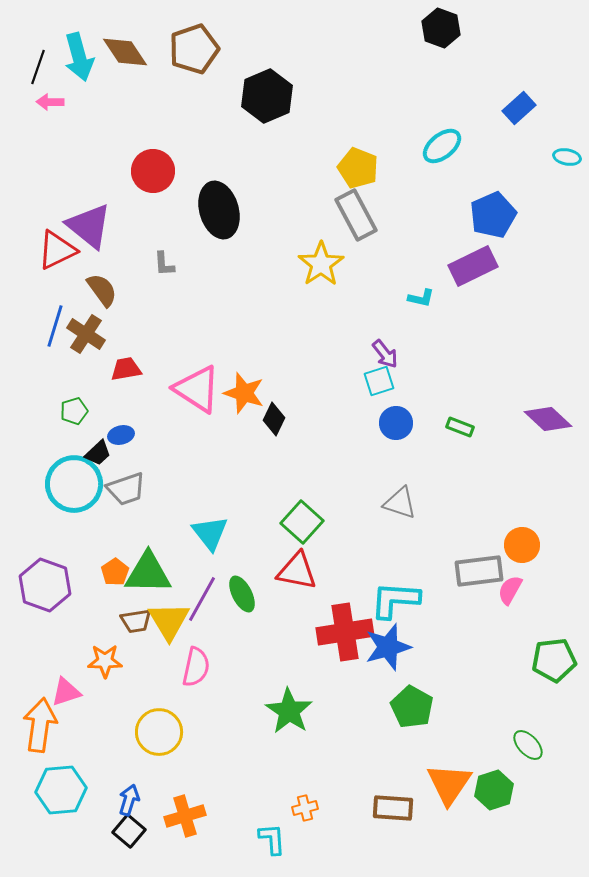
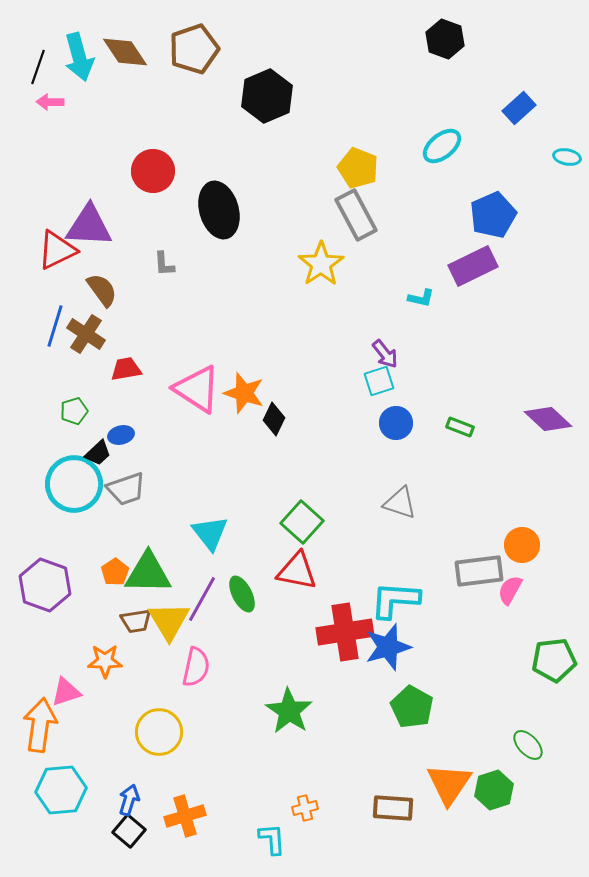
black hexagon at (441, 28): moved 4 px right, 11 px down
purple triangle at (89, 226): rotated 36 degrees counterclockwise
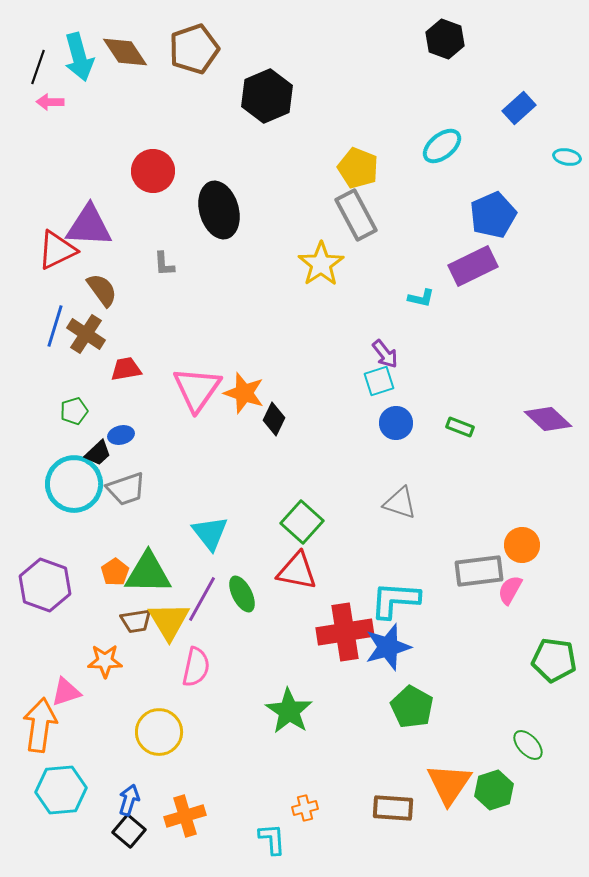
pink triangle at (197, 389): rotated 32 degrees clockwise
green pentagon at (554, 660): rotated 15 degrees clockwise
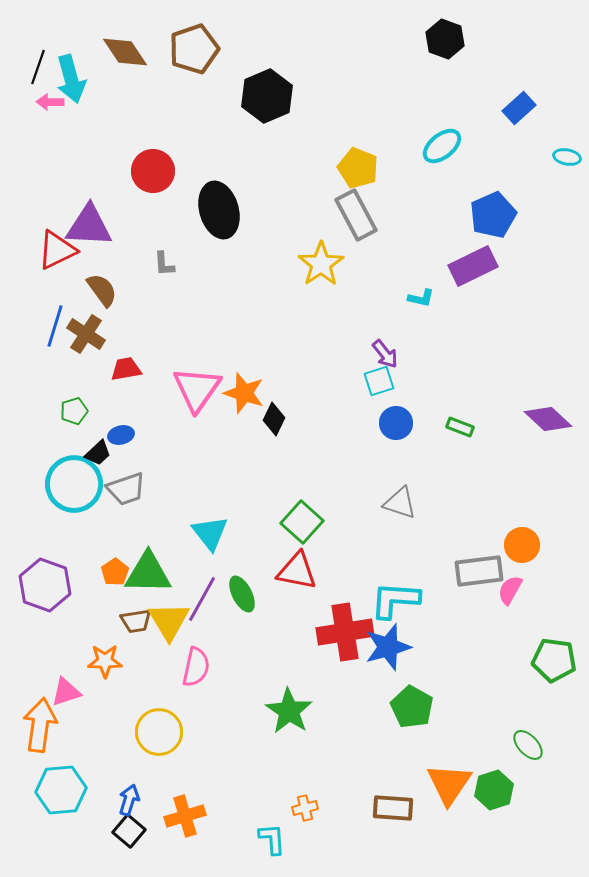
cyan arrow at (79, 57): moved 8 px left, 22 px down
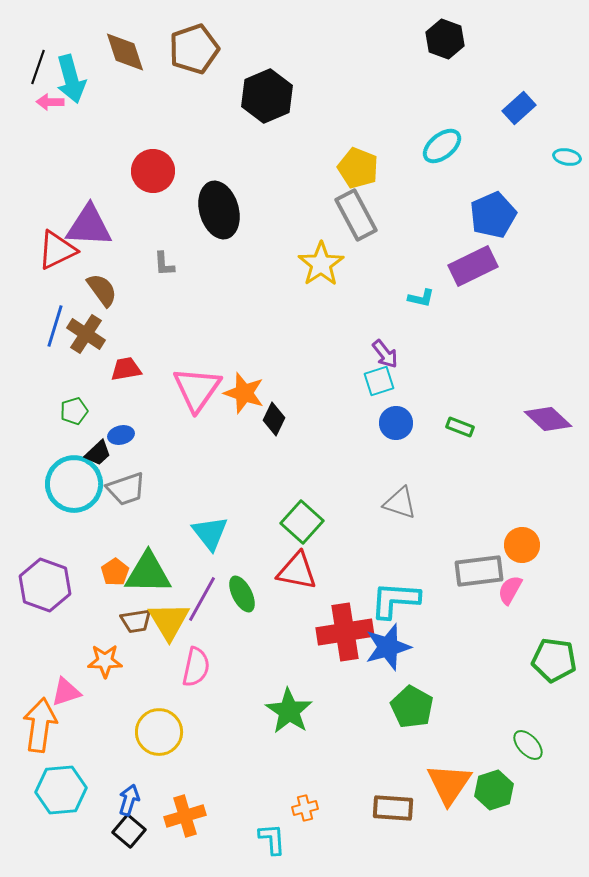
brown diamond at (125, 52): rotated 15 degrees clockwise
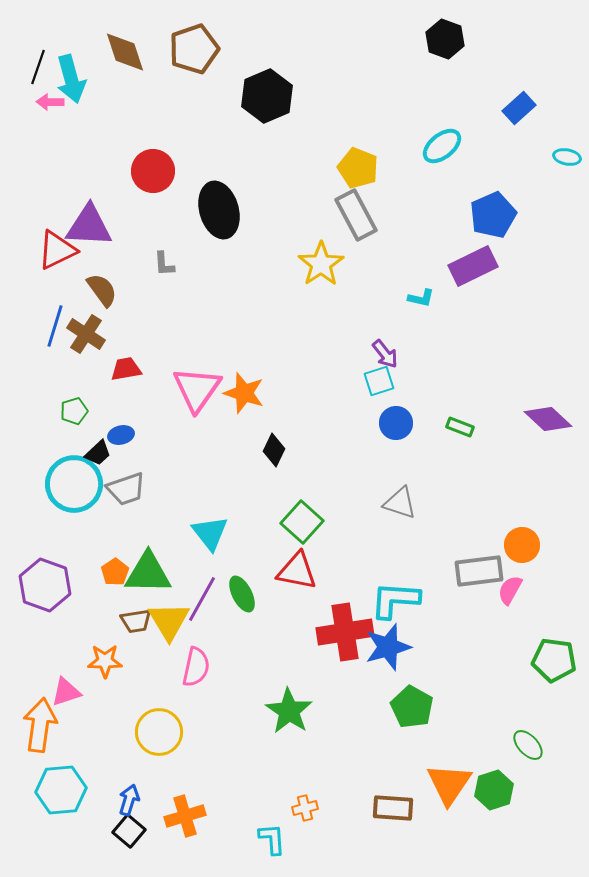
black diamond at (274, 419): moved 31 px down
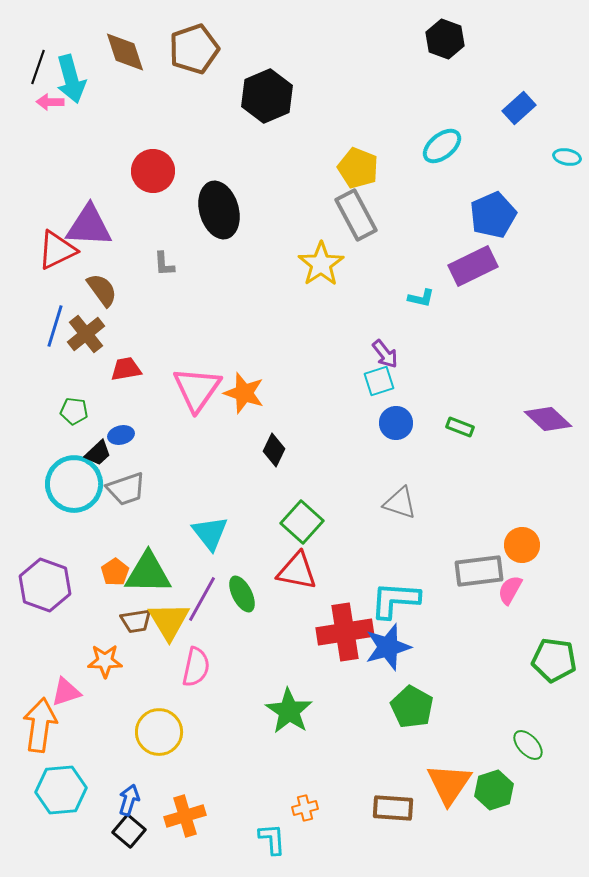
brown cross at (86, 334): rotated 18 degrees clockwise
green pentagon at (74, 411): rotated 24 degrees clockwise
